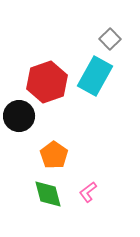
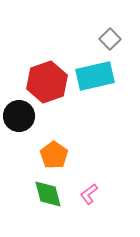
cyan rectangle: rotated 48 degrees clockwise
pink L-shape: moved 1 px right, 2 px down
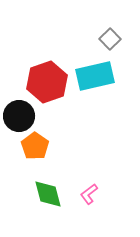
orange pentagon: moved 19 px left, 9 px up
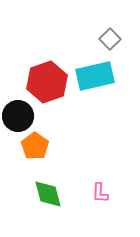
black circle: moved 1 px left
pink L-shape: moved 11 px right, 1 px up; rotated 50 degrees counterclockwise
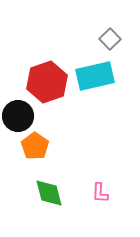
green diamond: moved 1 px right, 1 px up
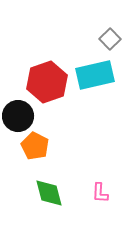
cyan rectangle: moved 1 px up
orange pentagon: rotated 8 degrees counterclockwise
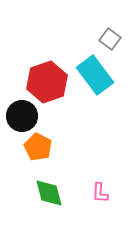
gray square: rotated 10 degrees counterclockwise
cyan rectangle: rotated 66 degrees clockwise
black circle: moved 4 px right
orange pentagon: moved 3 px right, 1 px down
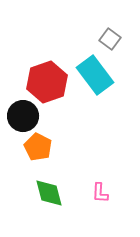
black circle: moved 1 px right
